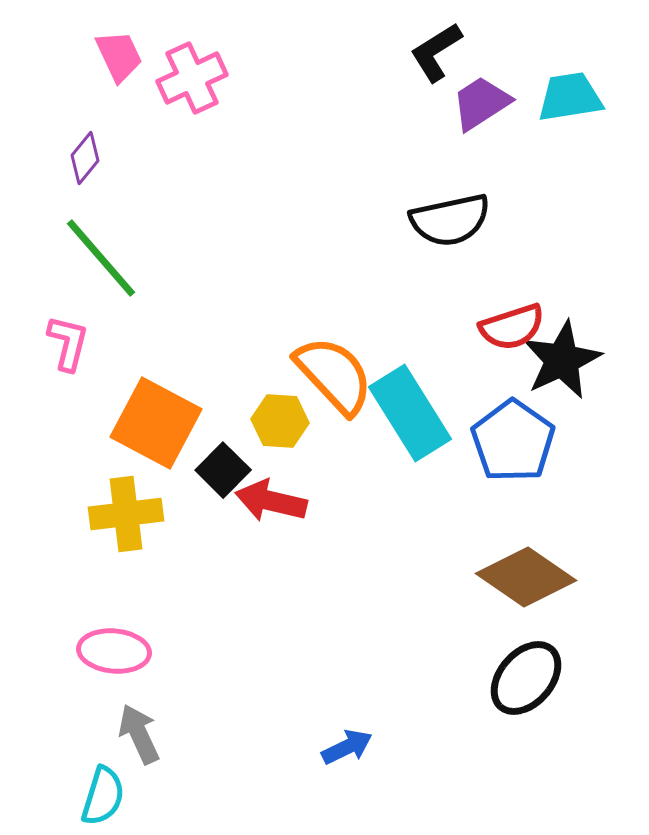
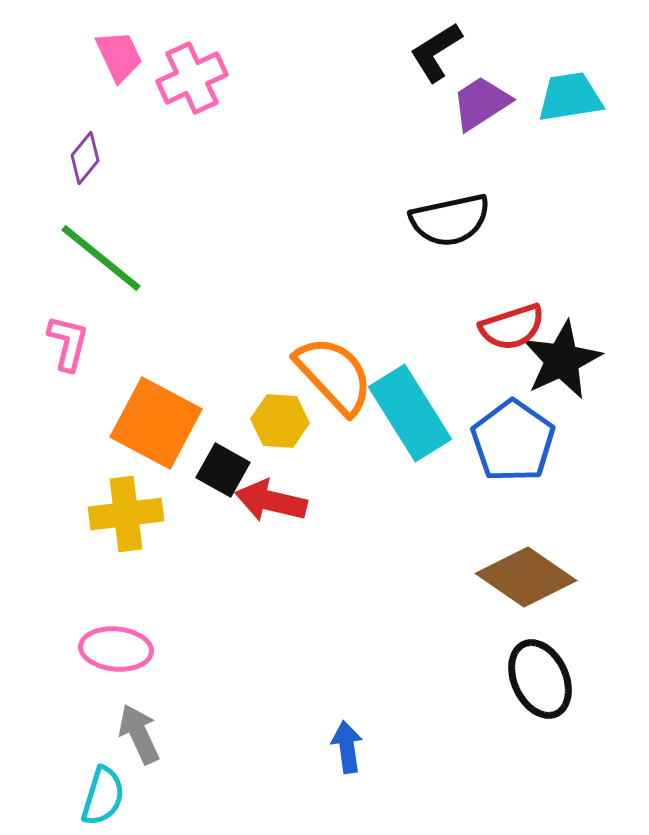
green line: rotated 10 degrees counterclockwise
black square: rotated 16 degrees counterclockwise
pink ellipse: moved 2 px right, 2 px up
black ellipse: moved 14 px right, 1 px down; rotated 66 degrees counterclockwise
blue arrow: rotated 72 degrees counterclockwise
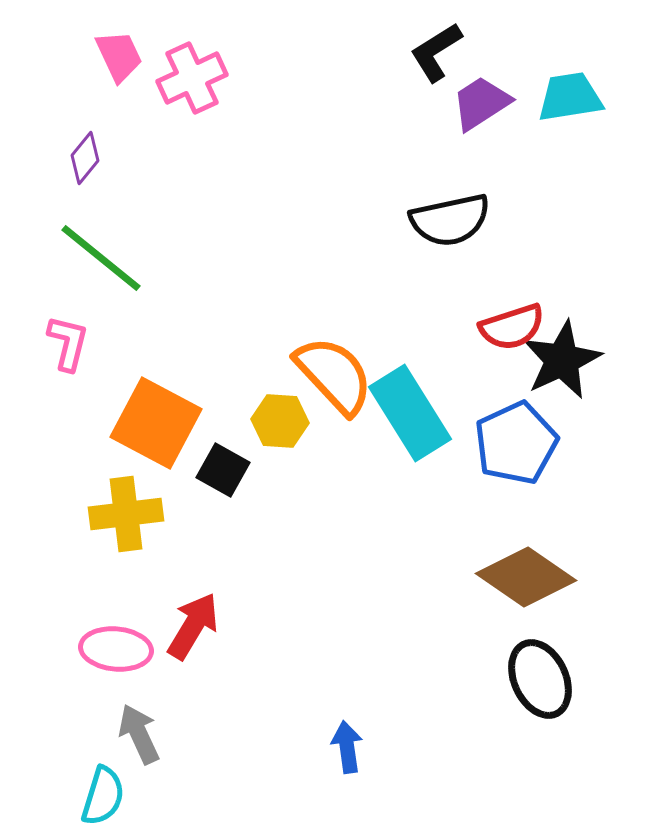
blue pentagon: moved 3 px right, 2 px down; rotated 12 degrees clockwise
red arrow: moved 78 px left, 125 px down; rotated 108 degrees clockwise
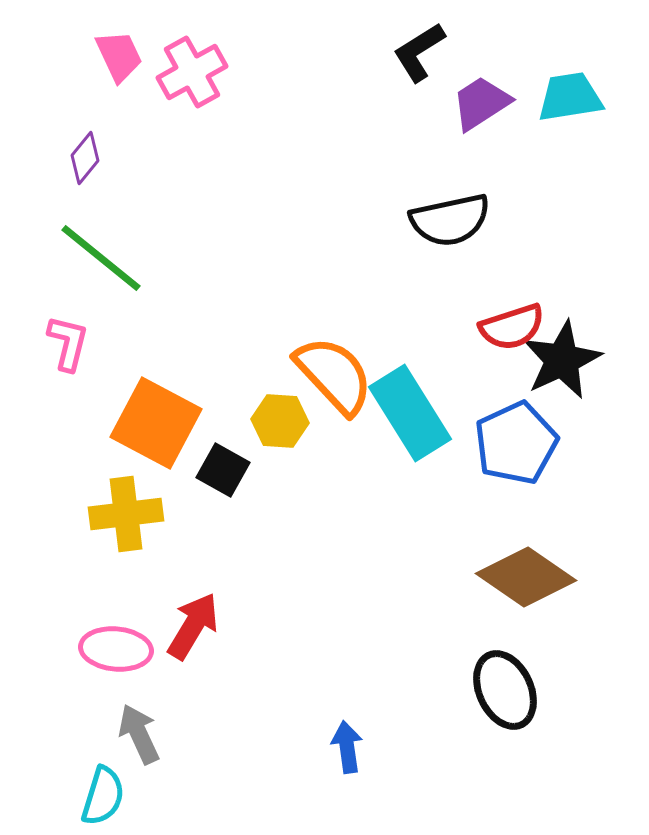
black L-shape: moved 17 px left
pink cross: moved 6 px up; rotated 4 degrees counterclockwise
black ellipse: moved 35 px left, 11 px down
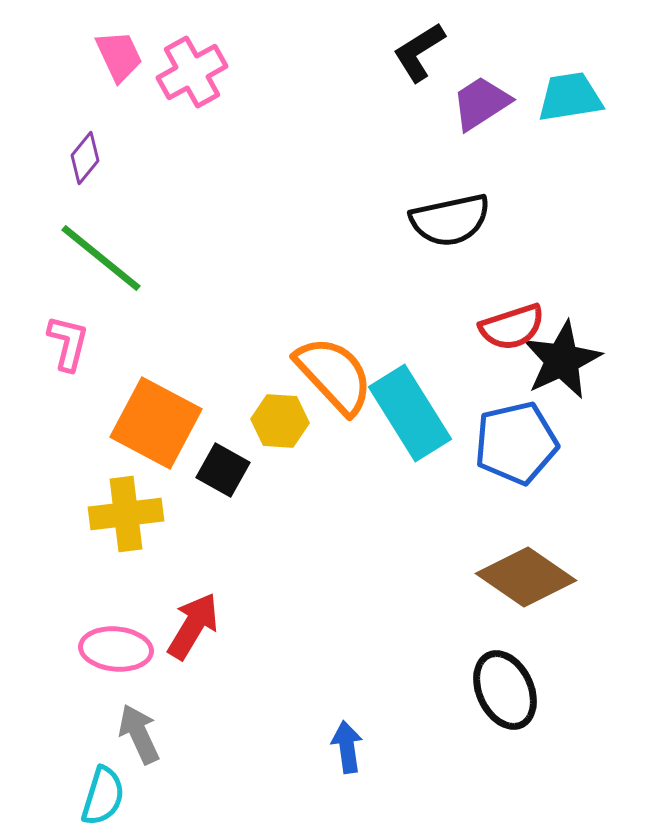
blue pentagon: rotated 12 degrees clockwise
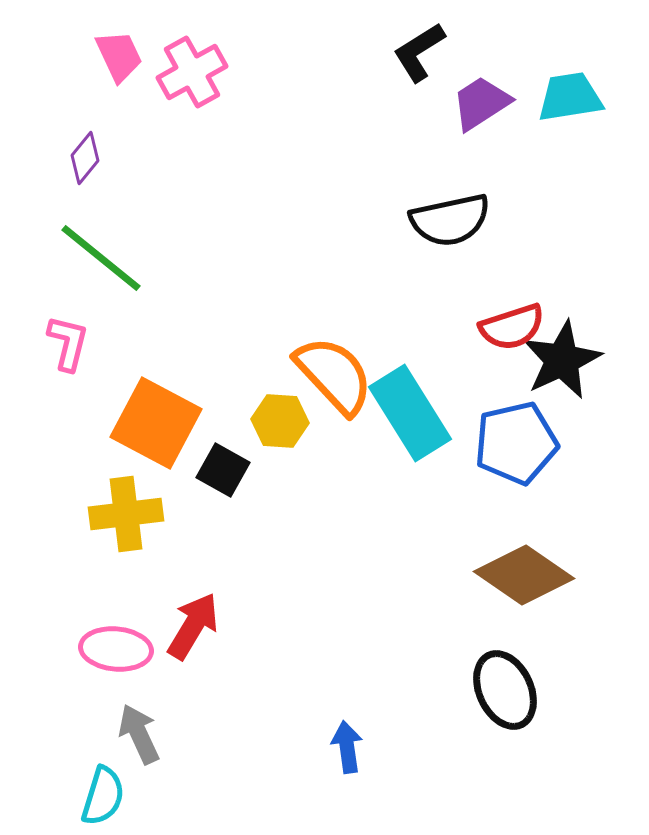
brown diamond: moved 2 px left, 2 px up
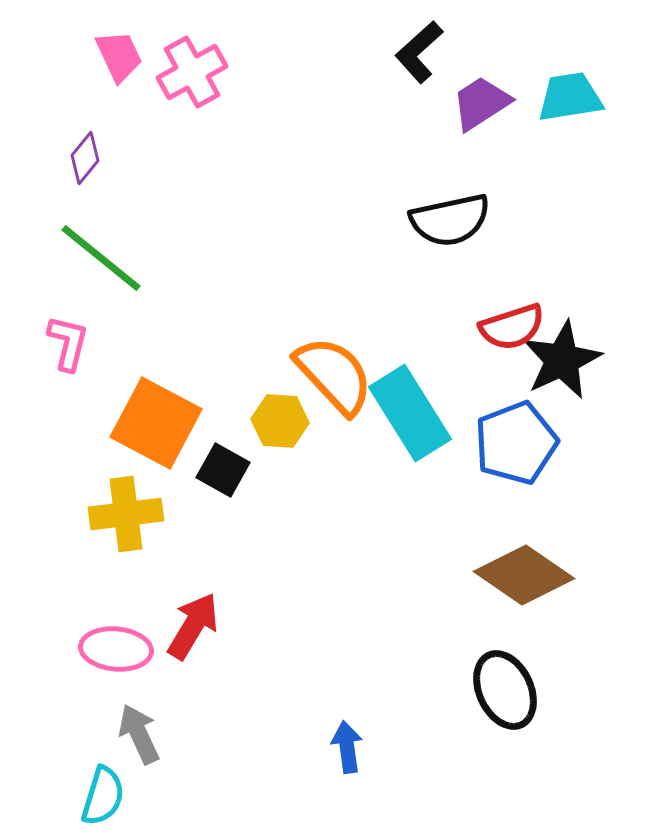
black L-shape: rotated 10 degrees counterclockwise
blue pentagon: rotated 8 degrees counterclockwise
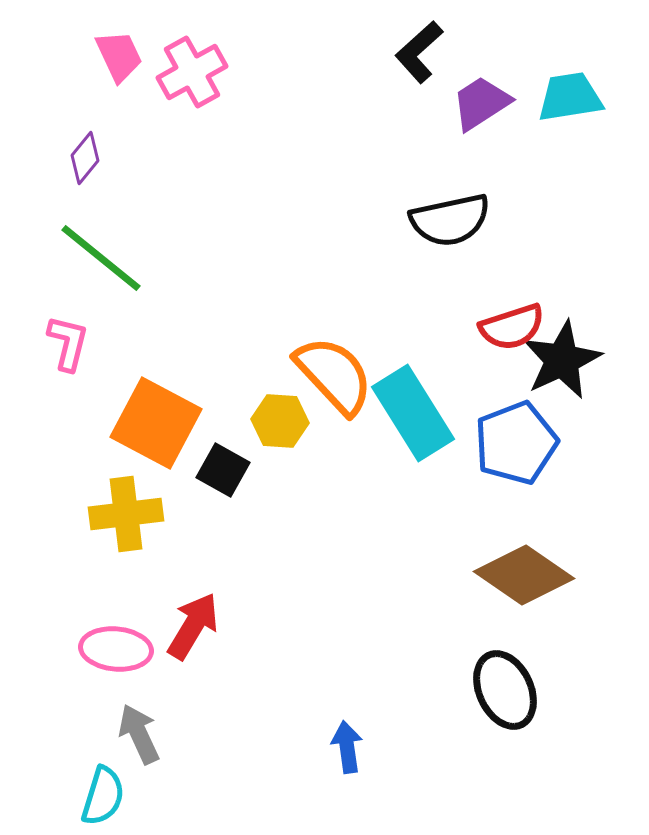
cyan rectangle: moved 3 px right
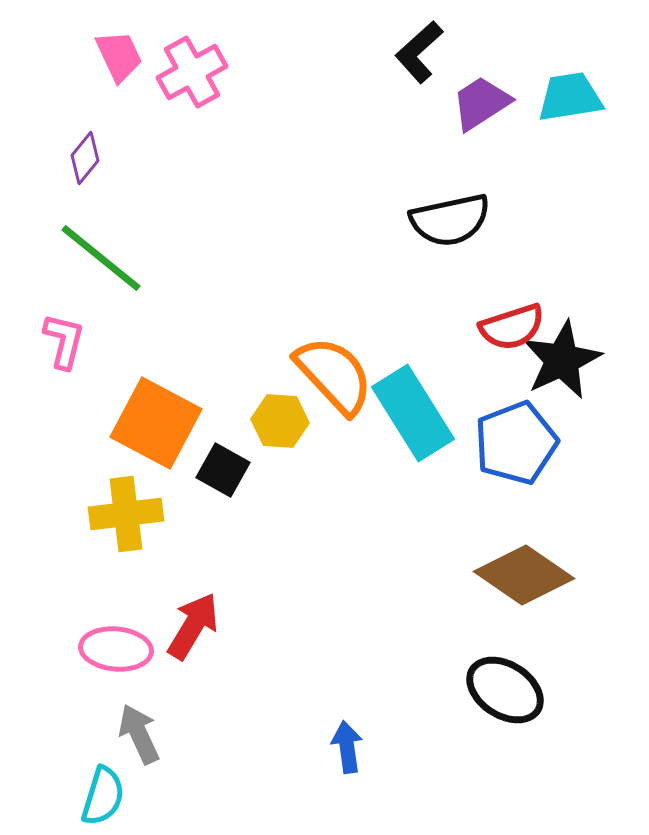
pink L-shape: moved 4 px left, 2 px up
black ellipse: rotated 32 degrees counterclockwise
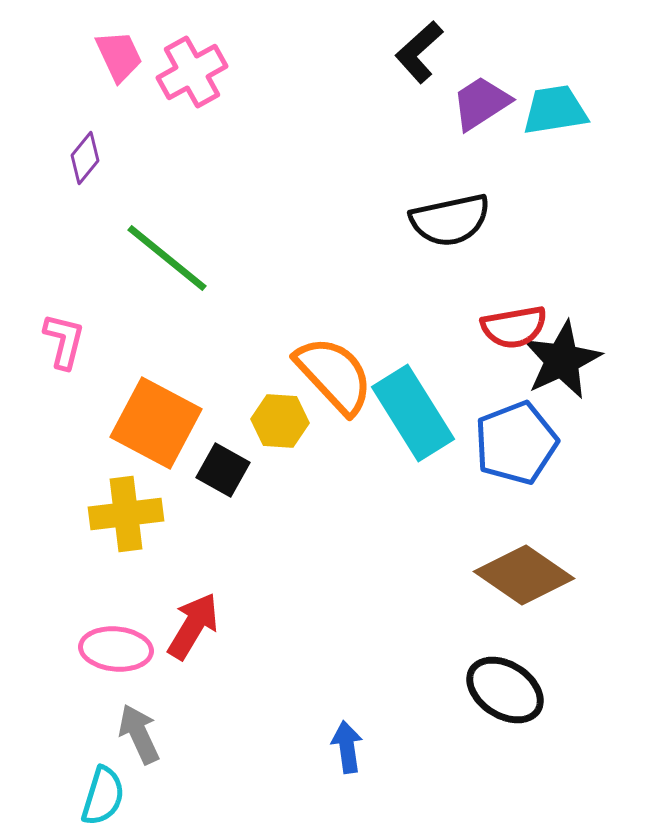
cyan trapezoid: moved 15 px left, 13 px down
green line: moved 66 px right
red semicircle: moved 2 px right; rotated 8 degrees clockwise
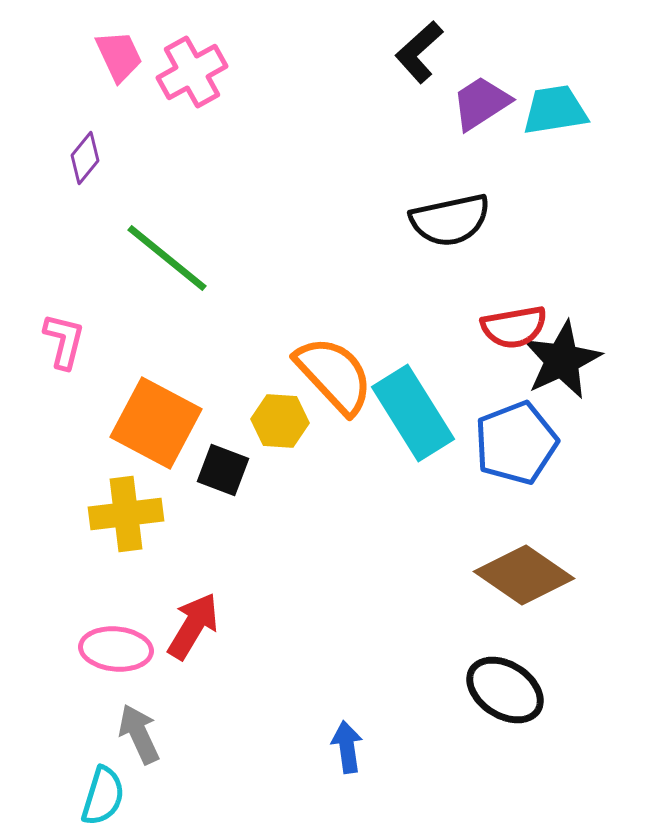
black square: rotated 8 degrees counterclockwise
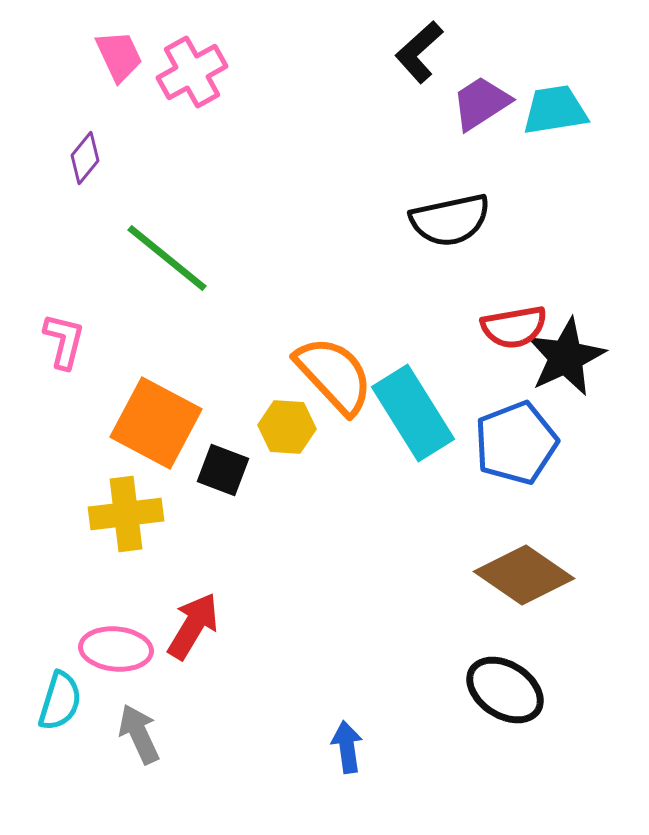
black star: moved 4 px right, 3 px up
yellow hexagon: moved 7 px right, 6 px down
cyan semicircle: moved 43 px left, 95 px up
